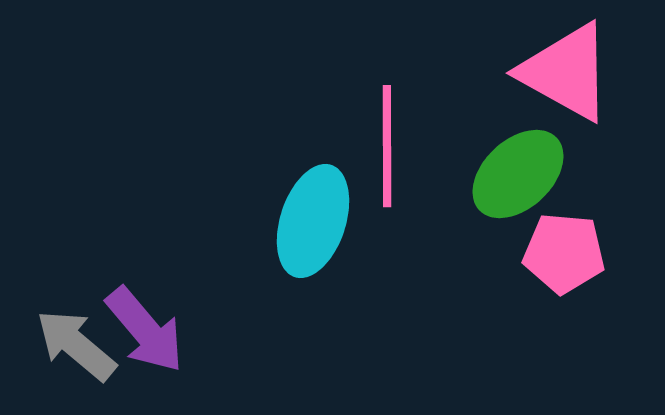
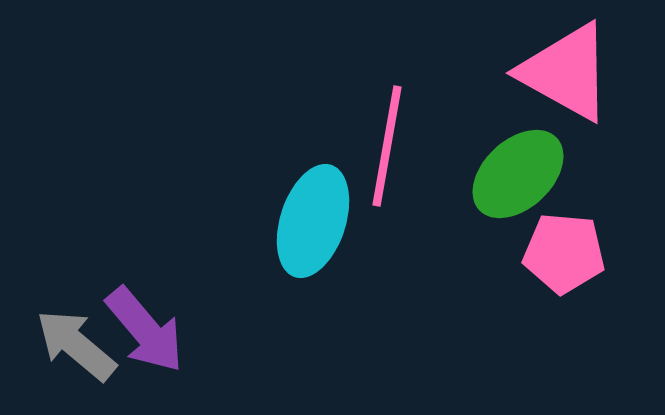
pink line: rotated 10 degrees clockwise
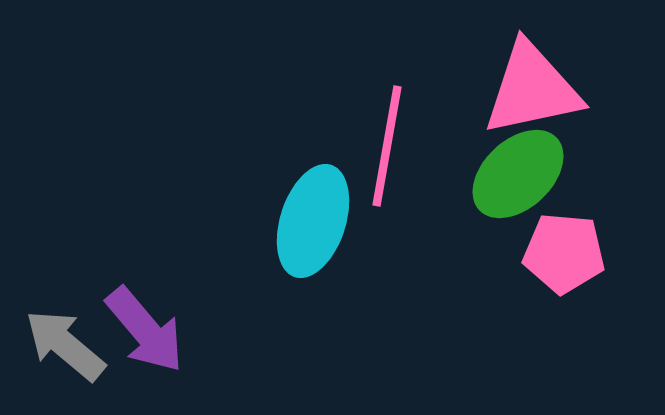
pink triangle: moved 34 px left, 17 px down; rotated 41 degrees counterclockwise
gray arrow: moved 11 px left
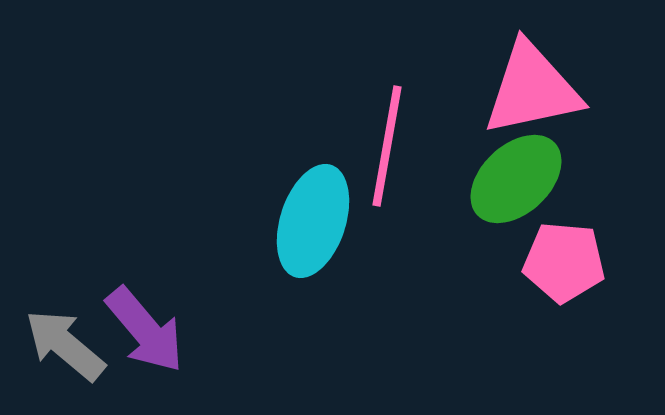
green ellipse: moved 2 px left, 5 px down
pink pentagon: moved 9 px down
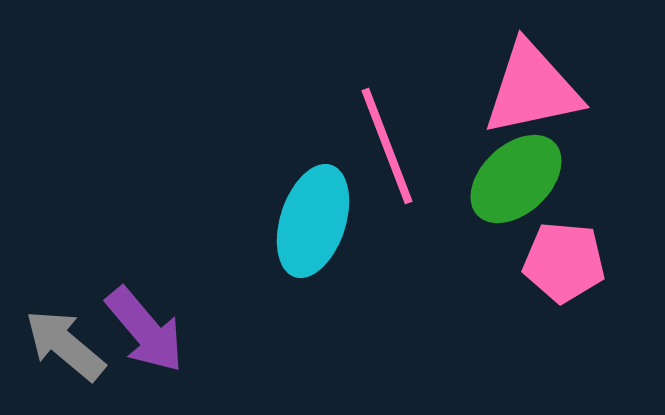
pink line: rotated 31 degrees counterclockwise
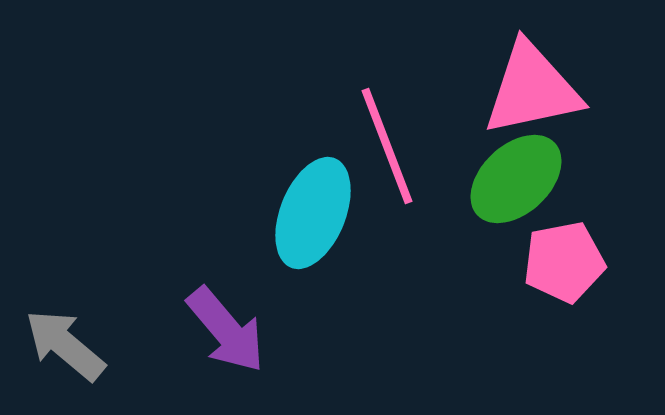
cyan ellipse: moved 8 px up; rotated 4 degrees clockwise
pink pentagon: rotated 16 degrees counterclockwise
purple arrow: moved 81 px right
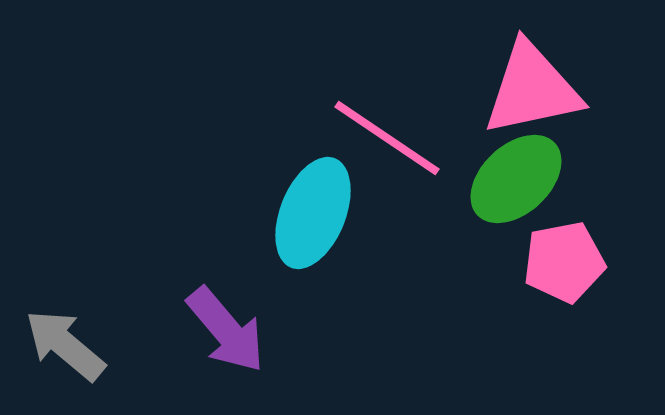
pink line: moved 8 px up; rotated 35 degrees counterclockwise
